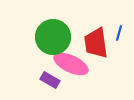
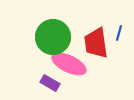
pink ellipse: moved 2 px left
purple rectangle: moved 3 px down
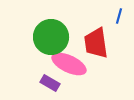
blue line: moved 17 px up
green circle: moved 2 px left
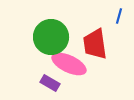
red trapezoid: moved 1 px left, 1 px down
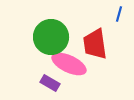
blue line: moved 2 px up
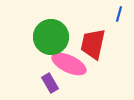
red trapezoid: moved 2 px left; rotated 20 degrees clockwise
purple rectangle: rotated 30 degrees clockwise
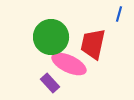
purple rectangle: rotated 12 degrees counterclockwise
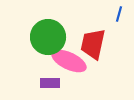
green circle: moved 3 px left
pink ellipse: moved 3 px up
purple rectangle: rotated 48 degrees counterclockwise
